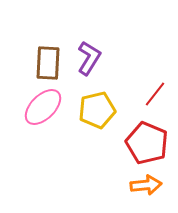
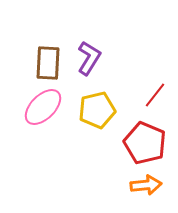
red line: moved 1 px down
red pentagon: moved 2 px left
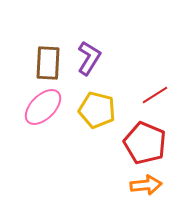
red line: rotated 20 degrees clockwise
yellow pentagon: rotated 27 degrees clockwise
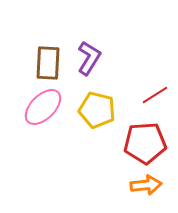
red pentagon: rotated 27 degrees counterclockwise
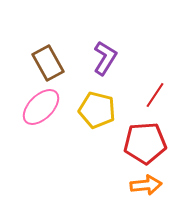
purple L-shape: moved 16 px right
brown rectangle: rotated 32 degrees counterclockwise
red line: rotated 24 degrees counterclockwise
pink ellipse: moved 2 px left
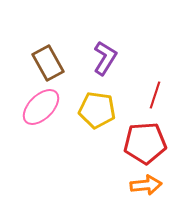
red line: rotated 16 degrees counterclockwise
yellow pentagon: rotated 6 degrees counterclockwise
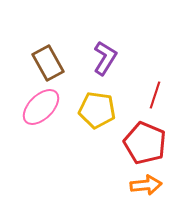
red pentagon: rotated 27 degrees clockwise
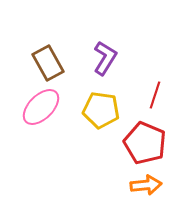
yellow pentagon: moved 4 px right
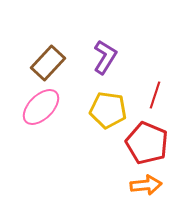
purple L-shape: moved 1 px up
brown rectangle: rotated 72 degrees clockwise
yellow pentagon: moved 7 px right
red pentagon: moved 2 px right
